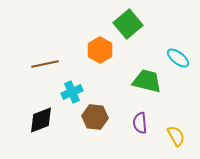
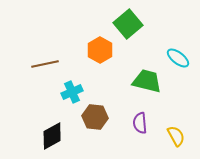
black diamond: moved 11 px right, 16 px down; rotated 8 degrees counterclockwise
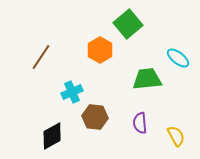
brown line: moved 4 px left, 7 px up; rotated 44 degrees counterclockwise
green trapezoid: moved 2 px up; rotated 20 degrees counterclockwise
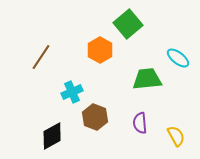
brown hexagon: rotated 15 degrees clockwise
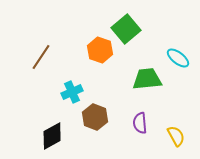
green square: moved 2 px left, 5 px down
orange hexagon: rotated 10 degrees counterclockwise
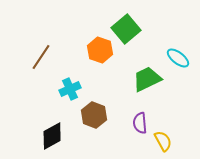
green trapezoid: rotated 20 degrees counterclockwise
cyan cross: moved 2 px left, 3 px up
brown hexagon: moved 1 px left, 2 px up
yellow semicircle: moved 13 px left, 5 px down
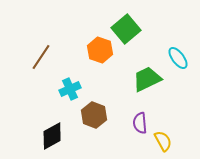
cyan ellipse: rotated 15 degrees clockwise
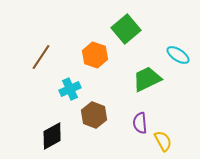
orange hexagon: moved 5 px left, 5 px down
cyan ellipse: moved 3 px up; rotated 20 degrees counterclockwise
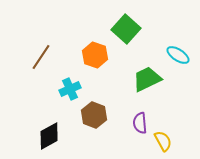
green square: rotated 8 degrees counterclockwise
black diamond: moved 3 px left
